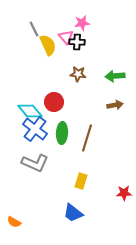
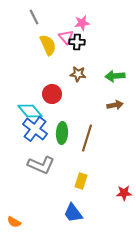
gray line: moved 12 px up
red circle: moved 2 px left, 8 px up
gray L-shape: moved 6 px right, 2 px down
blue trapezoid: rotated 15 degrees clockwise
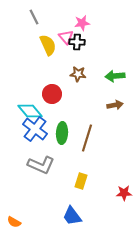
blue trapezoid: moved 1 px left, 3 px down
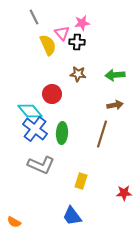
pink triangle: moved 4 px left, 4 px up
green arrow: moved 1 px up
brown line: moved 15 px right, 4 px up
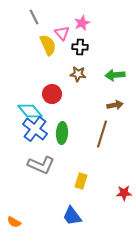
pink star: rotated 14 degrees counterclockwise
black cross: moved 3 px right, 5 px down
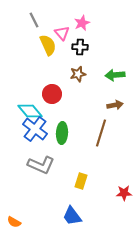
gray line: moved 3 px down
brown star: rotated 21 degrees counterclockwise
brown line: moved 1 px left, 1 px up
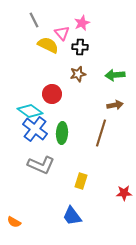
yellow semicircle: rotated 40 degrees counterclockwise
cyan diamond: rotated 15 degrees counterclockwise
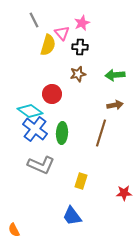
yellow semicircle: rotated 80 degrees clockwise
orange semicircle: moved 8 px down; rotated 32 degrees clockwise
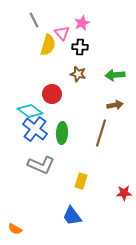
brown star: rotated 28 degrees clockwise
orange semicircle: moved 1 px right, 1 px up; rotated 32 degrees counterclockwise
